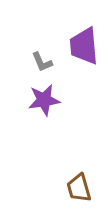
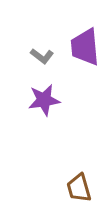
purple trapezoid: moved 1 px right, 1 px down
gray L-shape: moved 6 px up; rotated 30 degrees counterclockwise
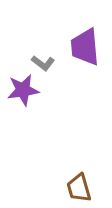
gray L-shape: moved 1 px right, 7 px down
purple star: moved 21 px left, 10 px up
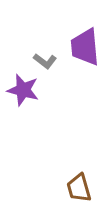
gray L-shape: moved 2 px right, 2 px up
purple star: rotated 24 degrees clockwise
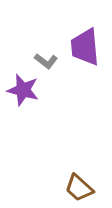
gray L-shape: moved 1 px right
brown trapezoid: rotated 32 degrees counterclockwise
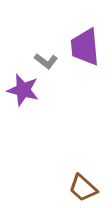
brown trapezoid: moved 4 px right
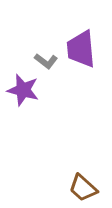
purple trapezoid: moved 4 px left, 2 px down
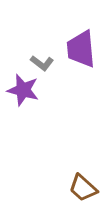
gray L-shape: moved 4 px left, 2 px down
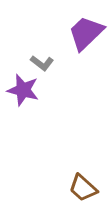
purple trapezoid: moved 5 px right, 16 px up; rotated 51 degrees clockwise
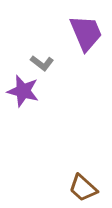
purple trapezoid: rotated 111 degrees clockwise
purple star: moved 1 px down
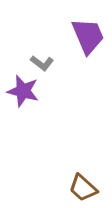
purple trapezoid: moved 2 px right, 3 px down
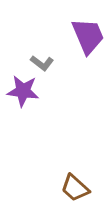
purple star: rotated 8 degrees counterclockwise
brown trapezoid: moved 8 px left
